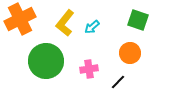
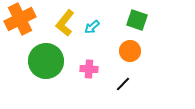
green square: moved 1 px left
orange circle: moved 2 px up
pink cross: rotated 12 degrees clockwise
black line: moved 5 px right, 2 px down
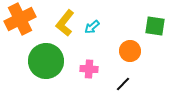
green square: moved 18 px right, 6 px down; rotated 10 degrees counterclockwise
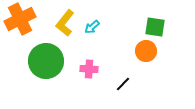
green square: moved 1 px down
orange circle: moved 16 px right
